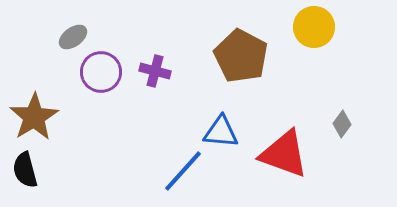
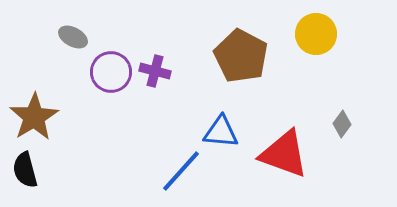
yellow circle: moved 2 px right, 7 px down
gray ellipse: rotated 64 degrees clockwise
purple circle: moved 10 px right
blue line: moved 2 px left
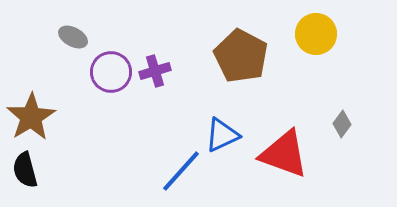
purple cross: rotated 32 degrees counterclockwise
brown star: moved 3 px left
blue triangle: moved 1 px right, 3 px down; rotated 30 degrees counterclockwise
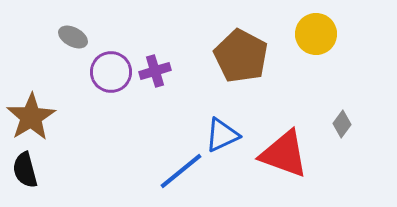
blue line: rotated 9 degrees clockwise
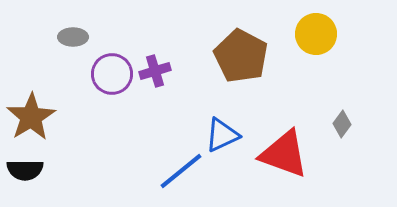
gray ellipse: rotated 28 degrees counterclockwise
purple circle: moved 1 px right, 2 px down
black semicircle: rotated 75 degrees counterclockwise
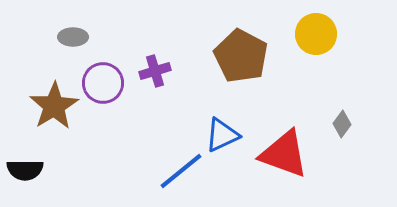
purple circle: moved 9 px left, 9 px down
brown star: moved 23 px right, 11 px up
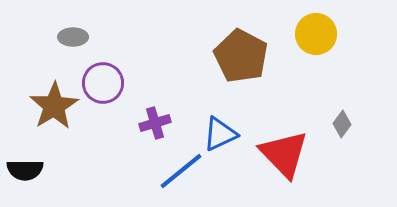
purple cross: moved 52 px down
blue triangle: moved 2 px left, 1 px up
red triangle: rotated 26 degrees clockwise
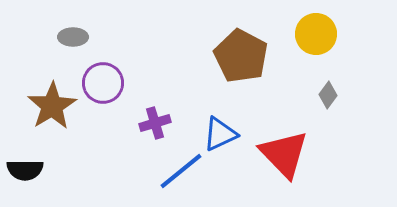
brown star: moved 2 px left
gray diamond: moved 14 px left, 29 px up
